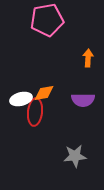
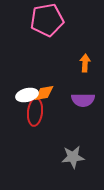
orange arrow: moved 3 px left, 5 px down
white ellipse: moved 6 px right, 4 px up
gray star: moved 2 px left, 1 px down
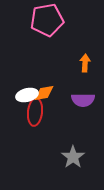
gray star: rotated 30 degrees counterclockwise
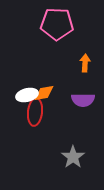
pink pentagon: moved 10 px right, 4 px down; rotated 12 degrees clockwise
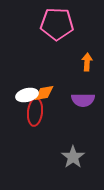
orange arrow: moved 2 px right, 1 px up
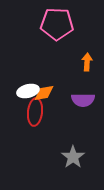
white ellipse: moved 1 px right, 4 px up
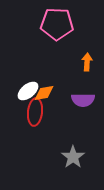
white ellipse: rotated 25 degrees counterclockwise
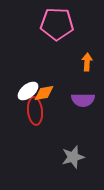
red ellipse: moved 1 px up; rotated 12 degrees counterclockwise
gray star: rotated 20 degrees clockwise
